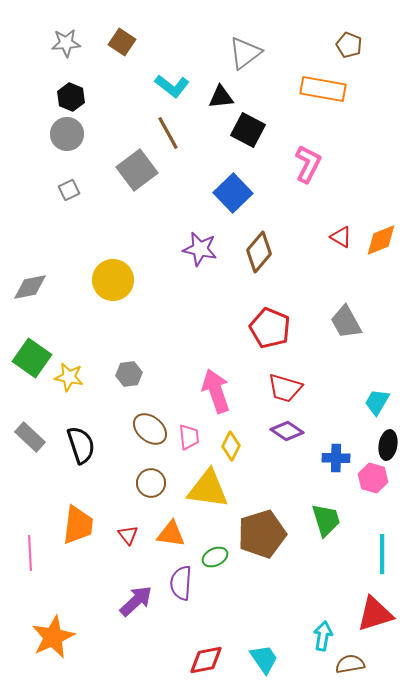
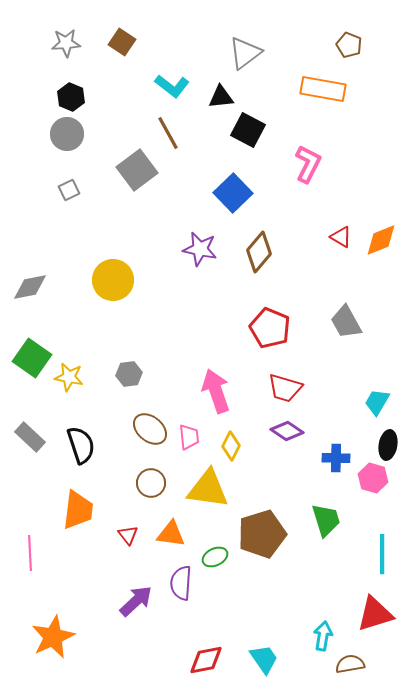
orange trapezoid at (78, 525): moved 15 px up
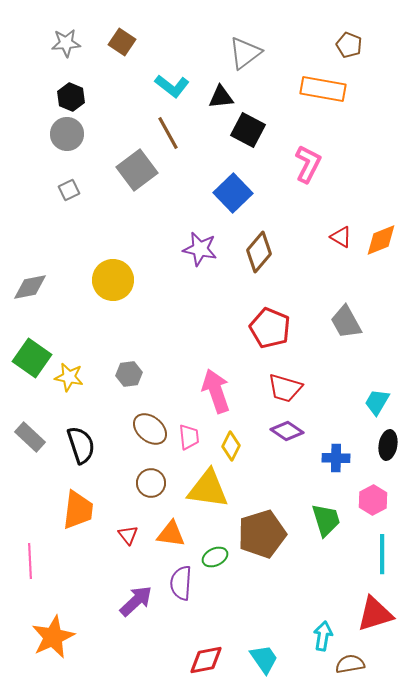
pink hexagon at (373, 478): moved 22 px down; rotated 16 degrees clockwise
pink line at (30, 553): moved 8 px down
